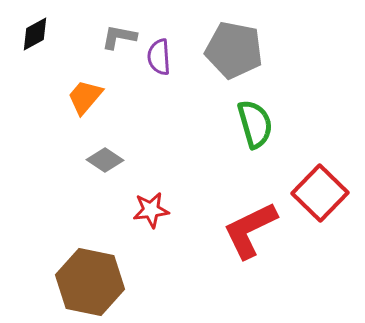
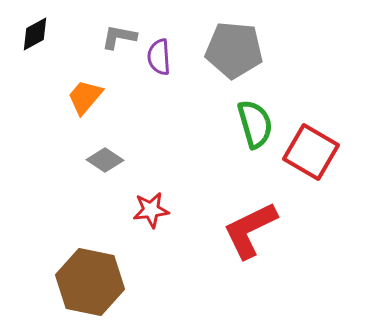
gray pentagon: rotated 6 degrees counterclockwise
red square: moved 9 px left, 41 px up; rotated 14 degrees counterclockwise
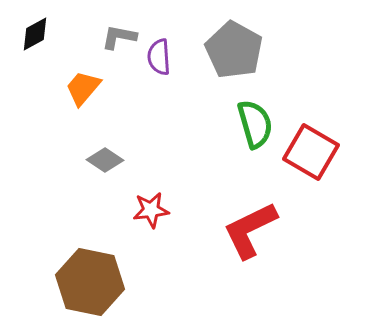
gray pentagon: rotated 24 degrees clockwise
orange trapezoid: moved 2 px left, 9 px up
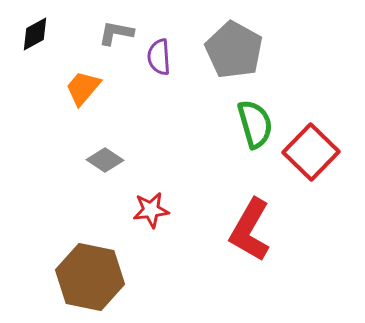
gray L-shape: moved 3 px left, 4 px up
red square: rotated 14 degrees clockwise
red L-shape: rotated 34 degrees counterclockwise
brown hexagon: moved 5 px up
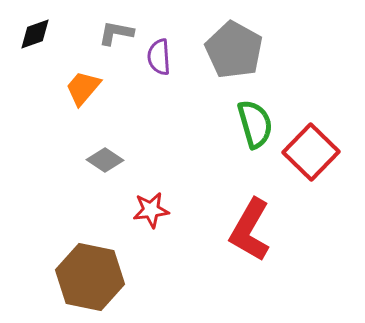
black diamond: rotated 9 degrees clockwise
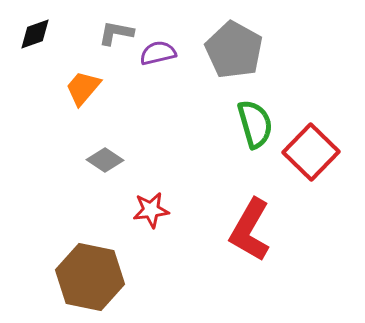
purple semicircle: moved 1 px left, 4 px up; rotated 81 degrees clockwise
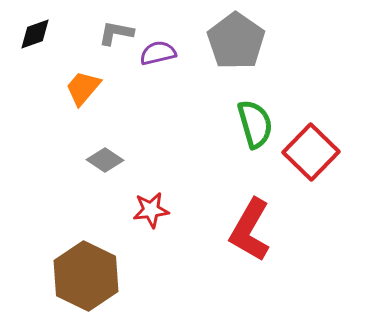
gray pentagon: moved 2 px right, 9 px up; rotated 6 degrees clockwise
brown hexagon: moved 4 px left, 1 px up; rotated 14 degrees clockwise
